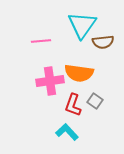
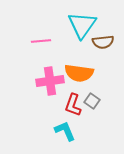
gray square: moved 3 px left
cyan L-shape: moved 2 px left, 1 px up; rotated 20 degrees clockwise
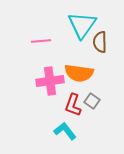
brown semicircle: moved 3 px left; rotated 95 degrees clockwise
cyan L-shape: rotated 15 degrees counterclockwise
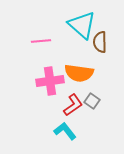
cyan triangle: rotated 24 degrees counterclockwise
red L-shape: rotated 145 degrees counterclockwise
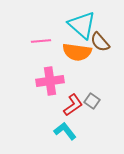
brown semicircle: rotated 40 degrees counterclockwise
orange semicircle: moved 2 px left, 21 px up
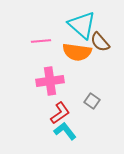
red L-shape: moved 13 px left, 8 px down
